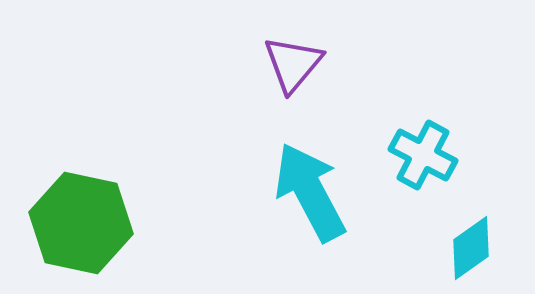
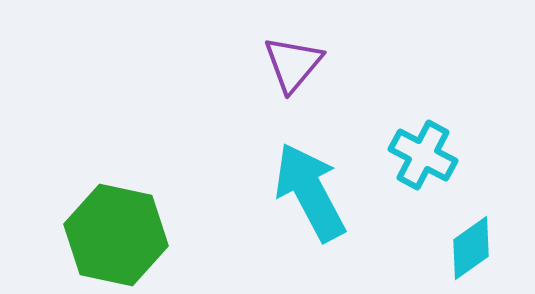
green hexagon: moved 35 px right, 12 px down
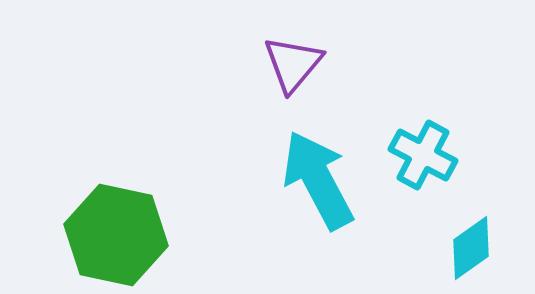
cyan arrow: moved 8 px right, 12 px up
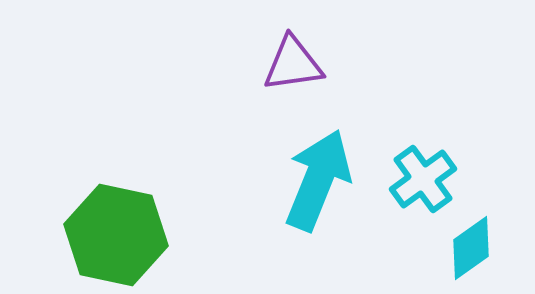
purple triangle: rotated 42 degrees clockwise
cyan cross: moved 24 px down; rotated 26 degrees clockwise
cyan arrow: rotated 50 degrees clockwise
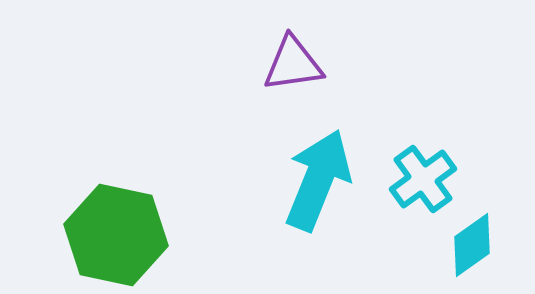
cyan diamond: moved 1 px right, 3 px up
